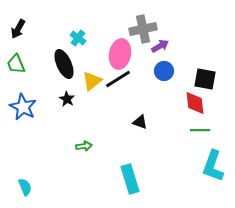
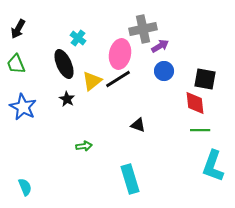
black triangle: moved 2 px left, 3 px down
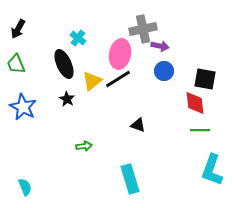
purple arrow: rotated 42 degrees clockwise
cyan L-shape: moved 1 px left, 4 px down
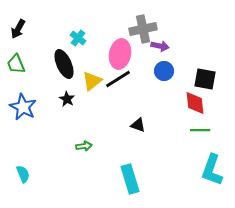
cyan semicircle: moved 2 px left, 13 px up
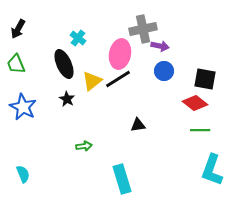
red diamond: rotated 45 degrees counterclockwise
black triangle: rotated 28 degrees counterclockwise
cyan rectangle: moved 8 px left
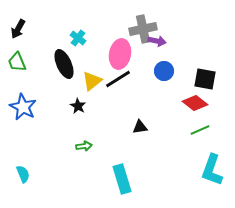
purple arrow: moved 3 px left, 5 px up
green trapezoid: moved 1 px right, 2 px up
black star: moved 11 px right, 7 px down
black triangle: moved 2 px right, 2 px down
green line: rotated 24 degrees counterclockwise
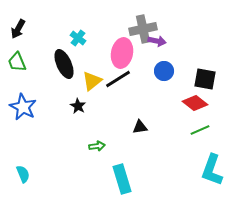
pink ellipse: moved 2 px right, 1 px up
green arrow: moved 13 px right
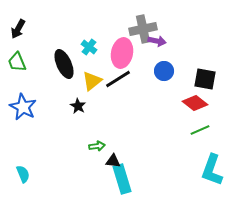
cyan cross: moved 11 px right, 9 px down
black triangle: moved 27 px left, 34 px down; rotated 14 degrees clockwise
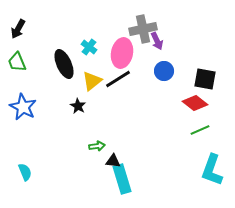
purple arrow: rotated 54 degrees clockwise
cyan semicircle: moved 2 px right, 2 px up
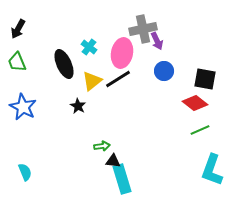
green arrow: moved 5 px right
